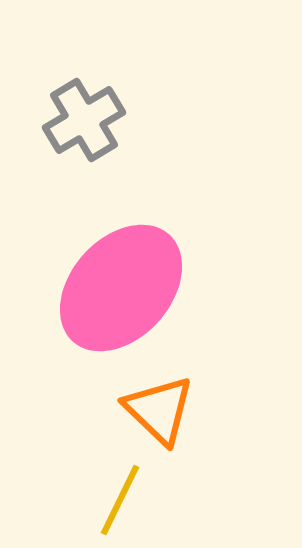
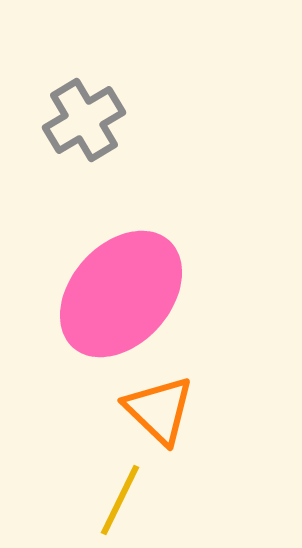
pink ellipse: moved 6 px down
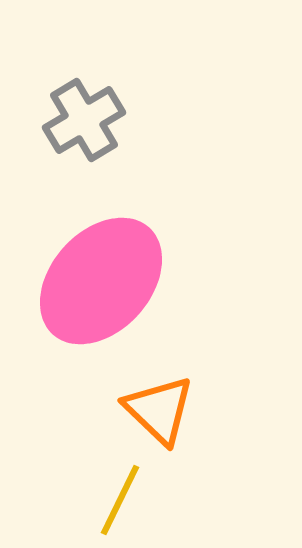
pink ellipse: moved 20 px left, 13 px up
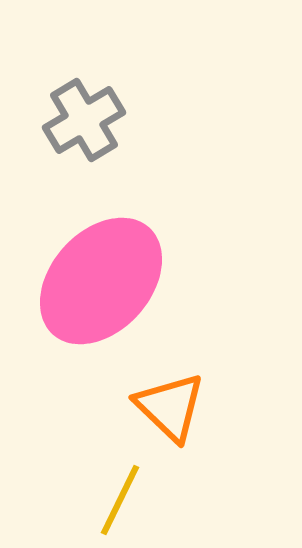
orange triangle: moved 11 px right, 3 px up
